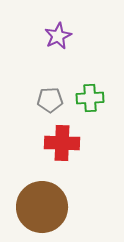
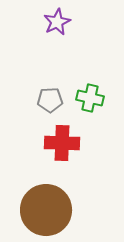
purple star: moved 1 px left, 14 px up
green cross: rotated 16 degrees clockwise
brown circle: moved 4 px right, 3 px down
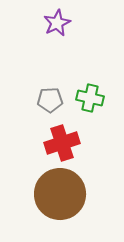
purple star: moved 1 px down
red cross: rotated 20 degrees counterclockwise
brown circle: moved 14 px right, 16 px up
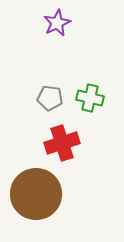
gray pentagon: moved 2 px up; rotated 10 degrees clockwise
brown circle: moved 24 px left
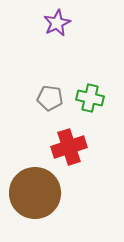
red cross: moved 7 px right, 4 px down
brown circle: moved 1 px left, 1 px up
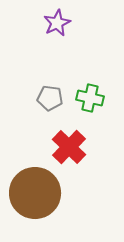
red cross: rotated 28 degrees counterclockwise
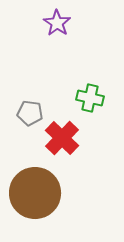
purple star: rotated 12 degrees counterclockwise
gray pentagon: moved 20 px left, 15 px down
red cross: moved 7 px left, 9 px up
